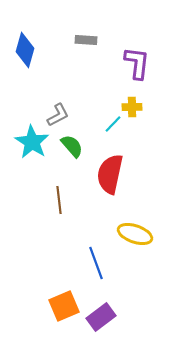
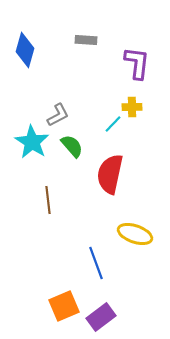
brown line: moved 11 px left
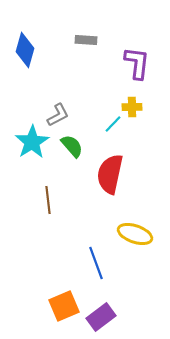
cyan star: rotated 8 degrees clockwise
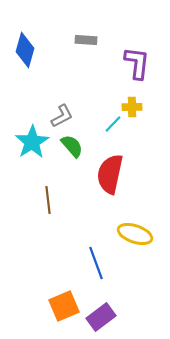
gray L-shape: moved 4 px right, 1 px down
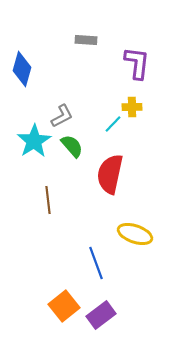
blue diamond: moved 3 px left, 19 px down
cyan star: moved 2 px right, 1 px up
orange square: rotated 16 degrees counterclockwise
purple rectangle: moved 2 px up
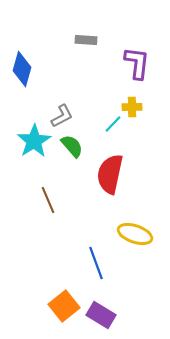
brown line: rotated 16 degrees counterclockwise
purple rectangle: rotated 68 degrees clockwise
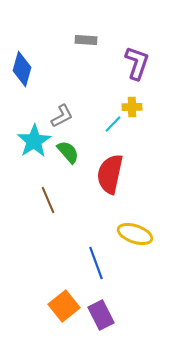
purple L-shape: rotated 12 degrees clockwise
green semicircle: moved 4 px left, 6 px down
purple rectangle: rotated 32 degrees clockwise
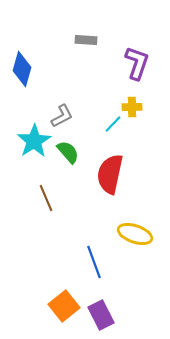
brown line: moved 2 px left, 2 px up
blue line: moved 2 px left, 1 px up
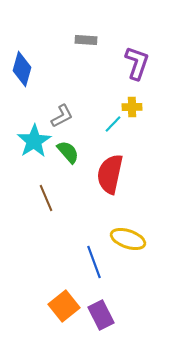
yellow ellipse: moved 7 px left, 5 px down
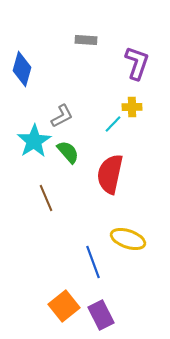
blue line: moved 1 px left
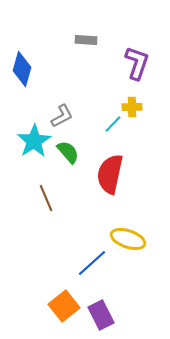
blue line: moved 1 px left, 1 px down; rotated 68 degrees clockwise
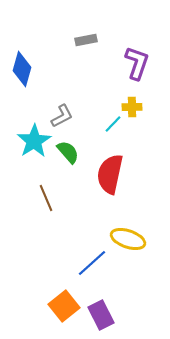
gray rectangle: rotated 15 degrees counterclockwise
